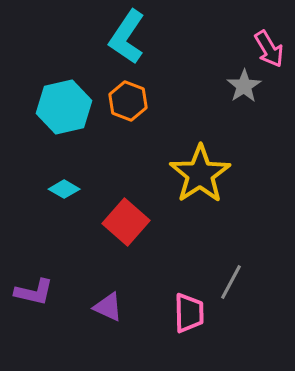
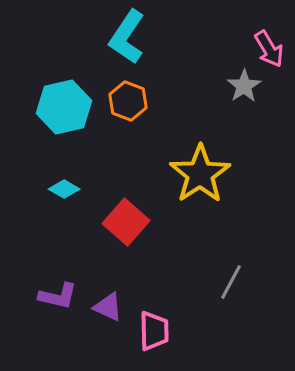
purple L-shape: moved 24 px right, 4 px down
pink trapezoid: moved 35 px left, 18 px down
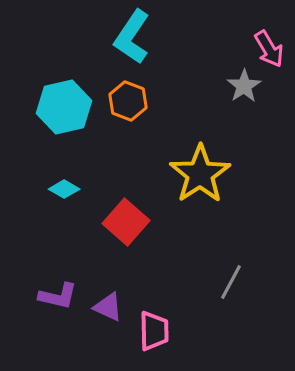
cyan L-shape: moved 5 px right
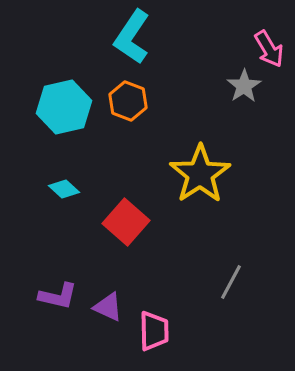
cyan diamond: rotated 12 degrees clockwise
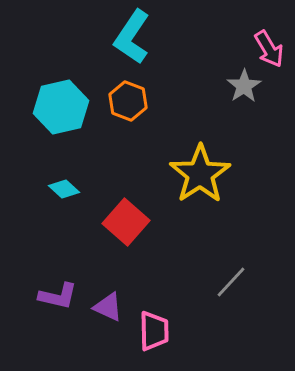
cyan hexagon: moved 3 px left
gray line: rotated 15 degrees clockwise
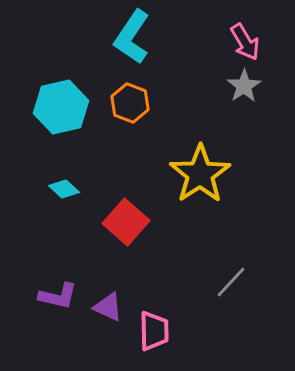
pink arrow: moved 24 px left, 7 px up
orange hexagon: moved 2 px right, 2 px down
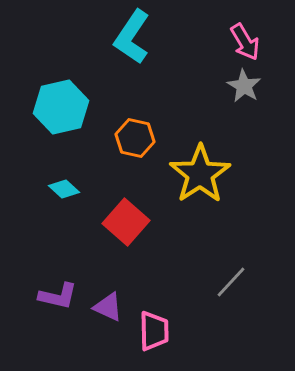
gray star: rotated 8 degrees counterclockwise
orange hexagon: moved 5 px right, 35 px down; rotated 9 degrees counterclockwise
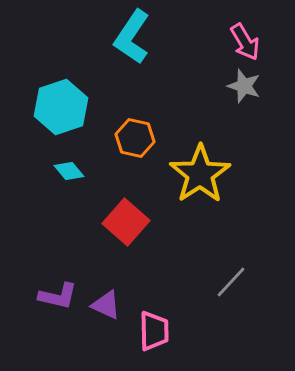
gray star: rotated 12 degrees counterclockwise
cyan hexagon: rotated 6 degrees counterclockwise
cyan diamond: moved 5 px right, 18 px up; rotated 8 degrees clockwise
purple triangle: moved 2 px left, 2 px up
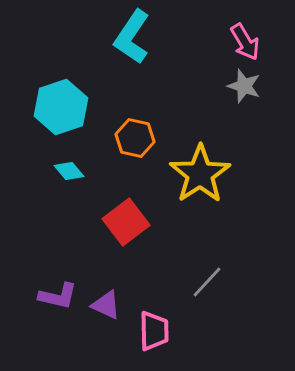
red square: rotated 12 degrees clockwise
gray line: moved 24 px left
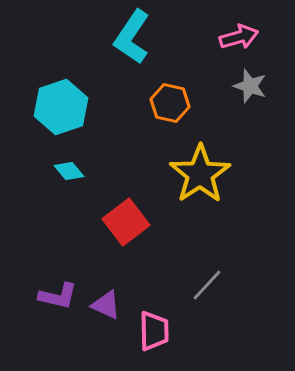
pink arrow: moved 6 px left, 5 px up; rotated 75 degrees counterclockwise
gray star: moved 6 px right
orange hexagon: moved 35 px right, 35 px up
gray line: moved 3 px down
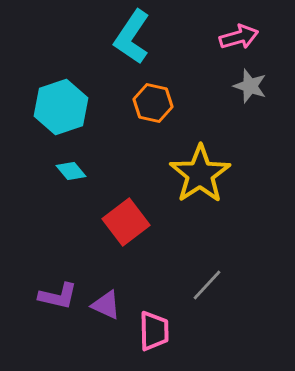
orange hexagon: moved 17 px left
cyan diamond: moved 2 px right
